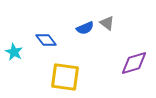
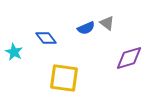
blue semicircle: moved 1 px right
blue diamond: moved 2 px up
purple diamond: moved 5 px left, 5 px up
yellow square: moved 1 px left, 1 px down
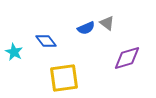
blue diamond: moved 3 px down
purple diamond: moved 2 px left
yellow square: rotated 16 degrees counterclockwise
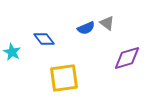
blue diamond: moved 2 px left, 2 px up
cyan star: moved 2 px left
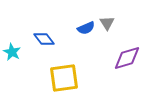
gray triangle: rotated 21 degrees clockwise
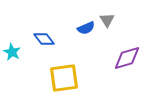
gray triangle: moved 3 px up
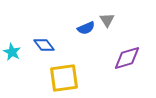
blue diamond: moved 6 px down
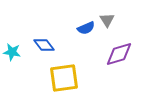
cyan star: rotated 18 degrees counterclockwise
purple diamond: moved 8 px left, 4 px up
